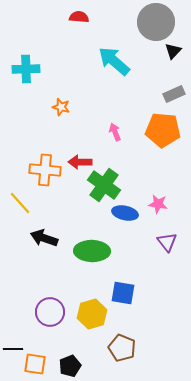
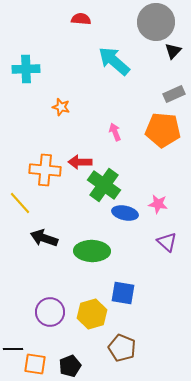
red semicircle: moved 2 px right, 2 px down
purple triangle: rotated 10 degrees counterclockwise
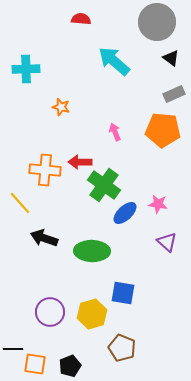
gray circle: moved 1 px right
black triangle: moved 2 px left, 7 px down; rotated 36 degrees counterclockwise
blue ellipse: rotated 55 degrees counterclockwise
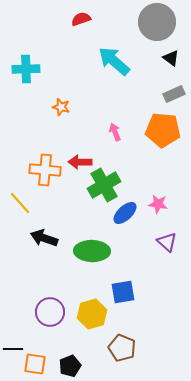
red semicircle: rotated 24 degrees counterclockwise
green cross: rotated 24 degrees clockwise
blue square: moved 1 px up; rotated 20 degrees counterclockwise
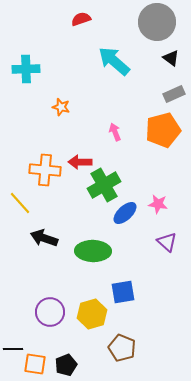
orange pentagon: rotated 20 degrees counterclockwise
green ellipse: moved 1 px right
black pentagon: moved 4 px left, 1 px up
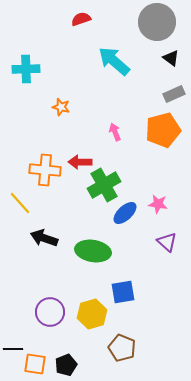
green ellipse: rotated 8 degrees clockwise
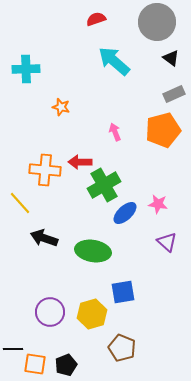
red semicircle: moved 15 px right
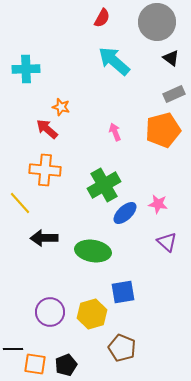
red semicircle: moved 6 px right, 1 px up; rotated 138 degrees clockwise
red arrow: moved 33 px left, 33 px up; rotated 40 degrees clockwise
black arrow: rotated 20 degrees counterclockwise
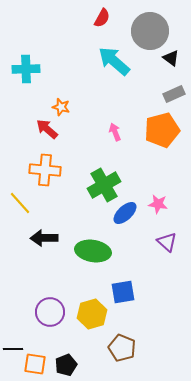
gray circle: moved 7 px left, 9 px down
orange pentagon: moved 1 px left
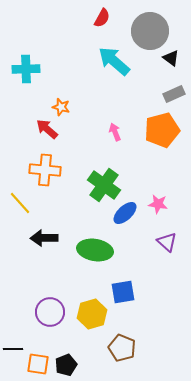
green cross: rotated 24 degrees counterclockwise
green ellipse: moved 2 px right, 1 px up
orange square: moved 3 px right
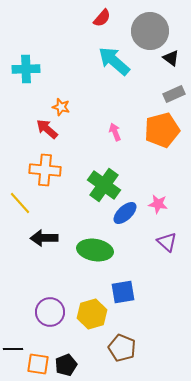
red semicircle: rotated 12 degrees clockwise
